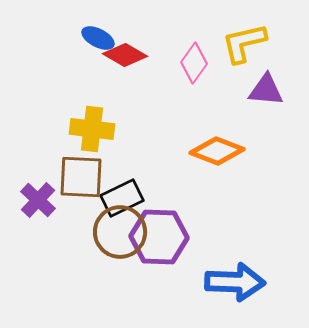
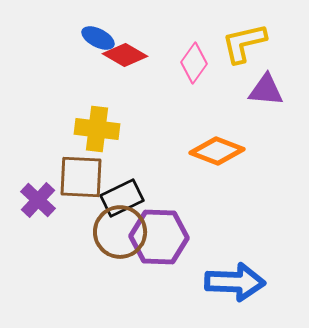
yellow cross: moved 5 px right
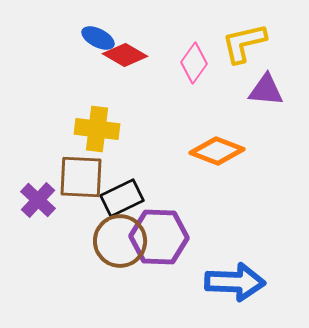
brown circle: moved 9 px down
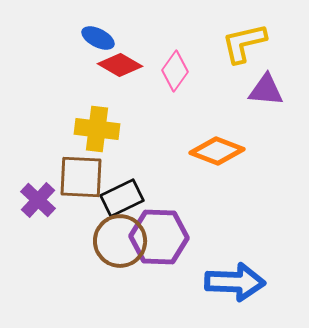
red diamond: moved 5 px left, 10 px down
pink diamond: moved 19 px left, 8 px down
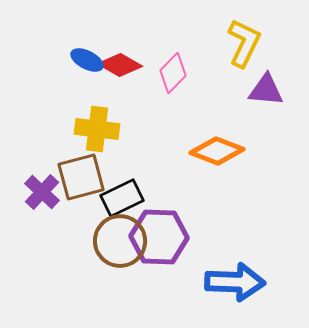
blue ellipse: moved 11 px left, 22 px down
yellow L-shape: rotated 129 degrees clockwise
pink diamond: moved 2 px left, 2 px down; rotated 9 degrees clockwise
brown square: rotated 18 degrees counterclockwise
purple cross: moved 4 px right, 8 px up
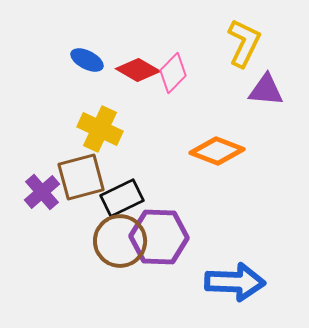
red diamond: moved 18 px right, 5 px down
yellow cross: moved 3 px right; rotated 18 degrees clockwise
purple cross: rotated 6 degrees clockwise
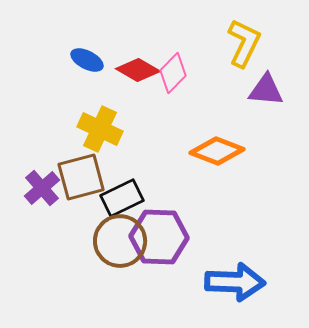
purple cross: moved 4 px up
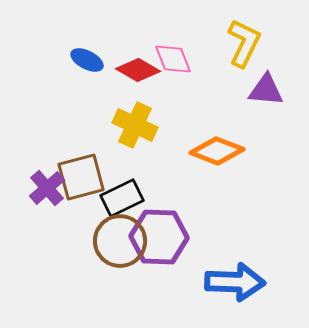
pink diamond: moved 14 px up; rotated 66 degrees counterclockwise
yellow cross: moved 35 px right, 4 px up
purple cross: moved 5 px right
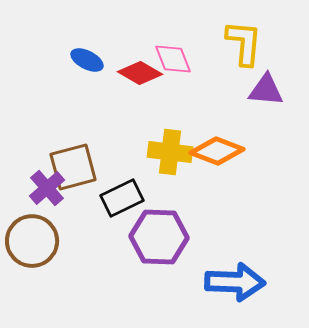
yellow L-shape: rotated 21 degrees counterclockwise
red diamond: moved 2 px right, 3 px down
yellow cross: moved 35 px right, 27 px down; rotated 18 degrees counterclockwise
brown square: moved 8 px left, 10 px up
brown circle: moved 88 px left
